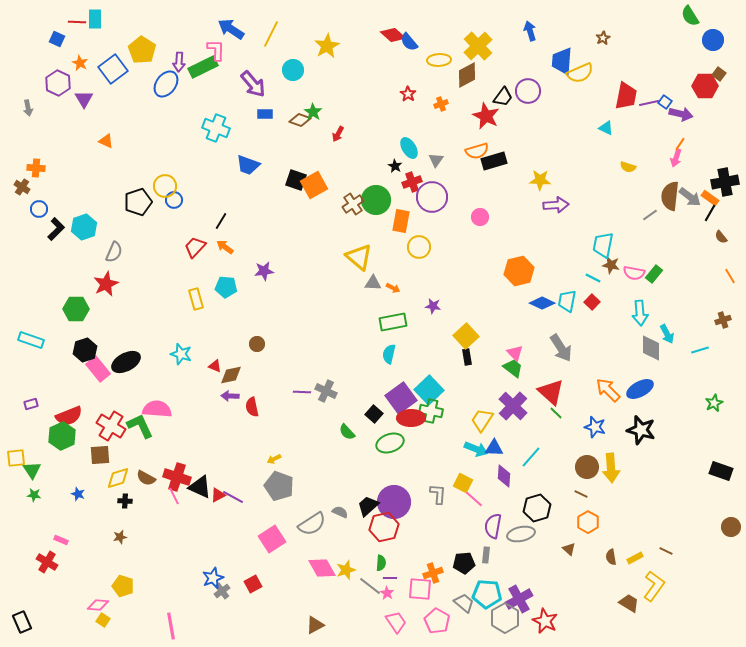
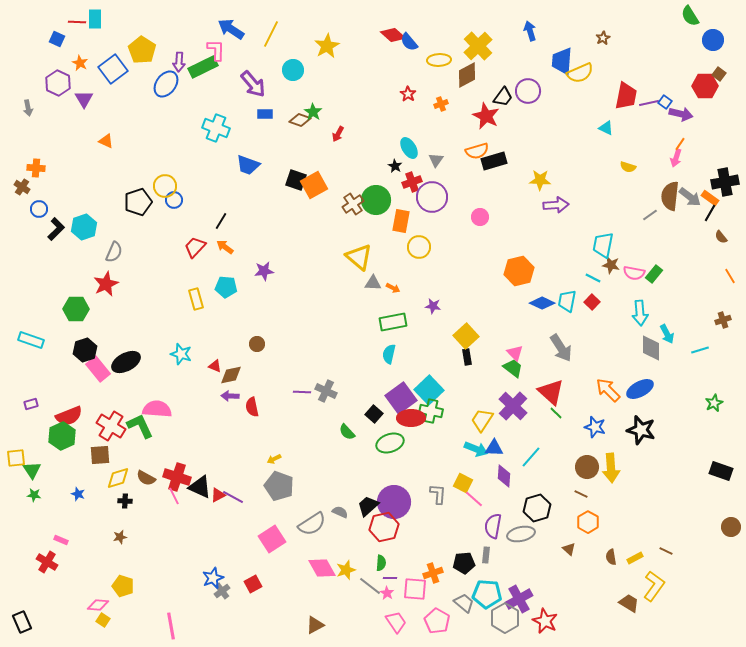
pink square at (420, 589): moved 5 px left
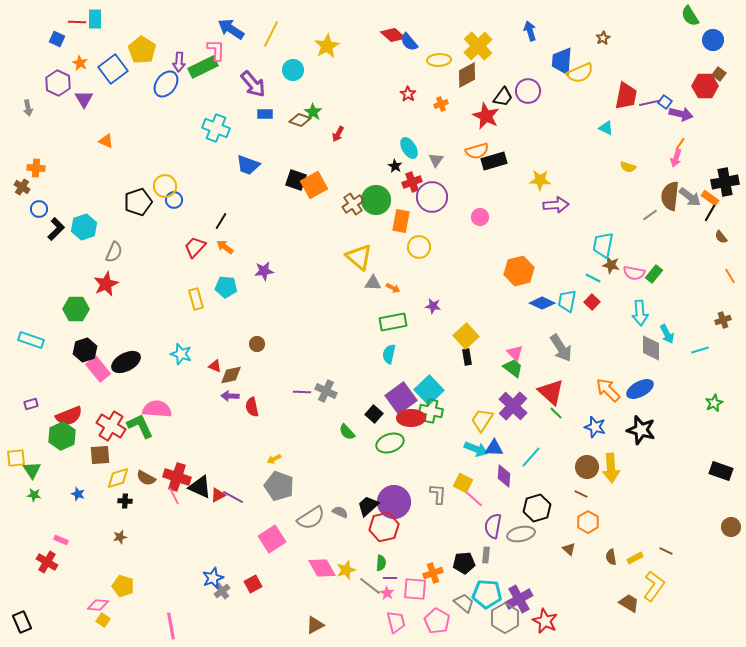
gray semicircle at (312, 524): moved 1 px left, 6 px up
pink trapezoid at (396, 622): rotated 20 degrees clockwise
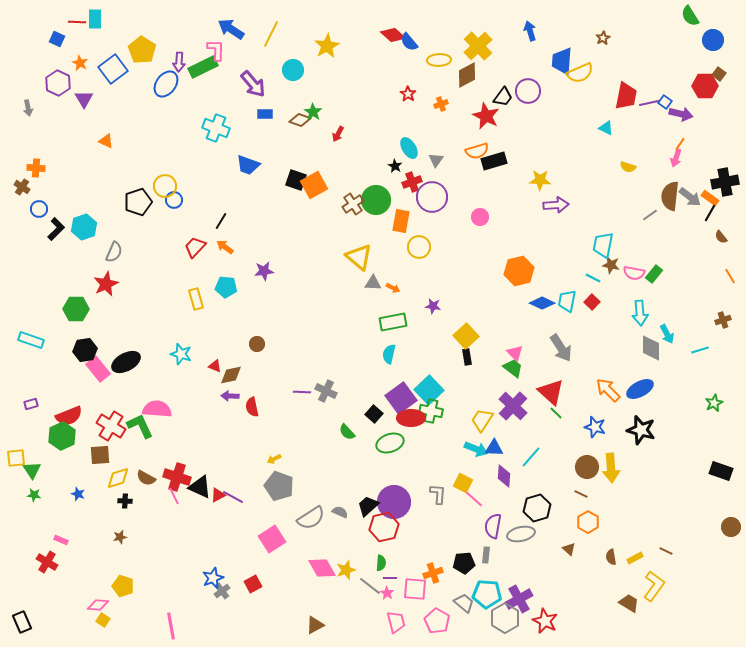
black hexagon at (85, 350): rotated 10 degrees clockwise
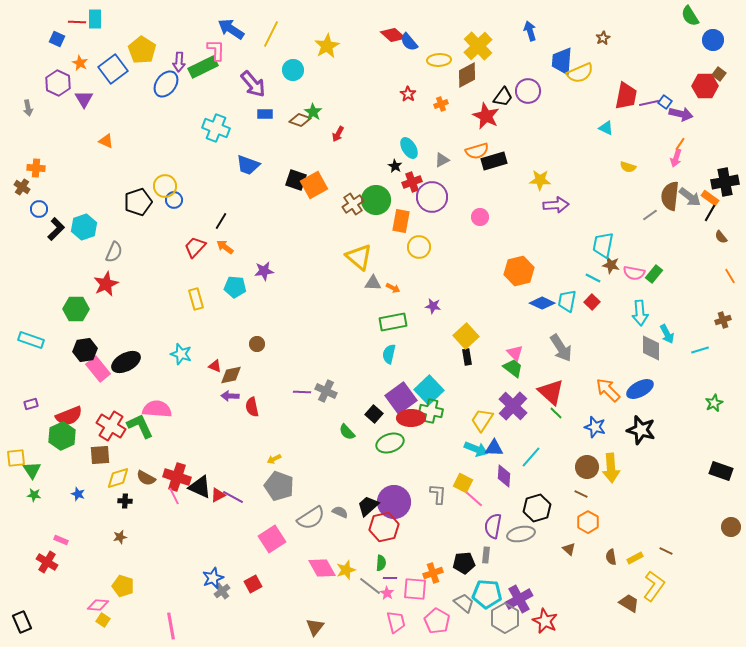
gray triangle at (436, 160): moved 6 px right; rotated 28 degrees clockwise
cyan pentagon at (226, 287): moved 9 px right
brown triangle at (315, 625): moved 2 px down; rotated 24 degrees counterclockwise
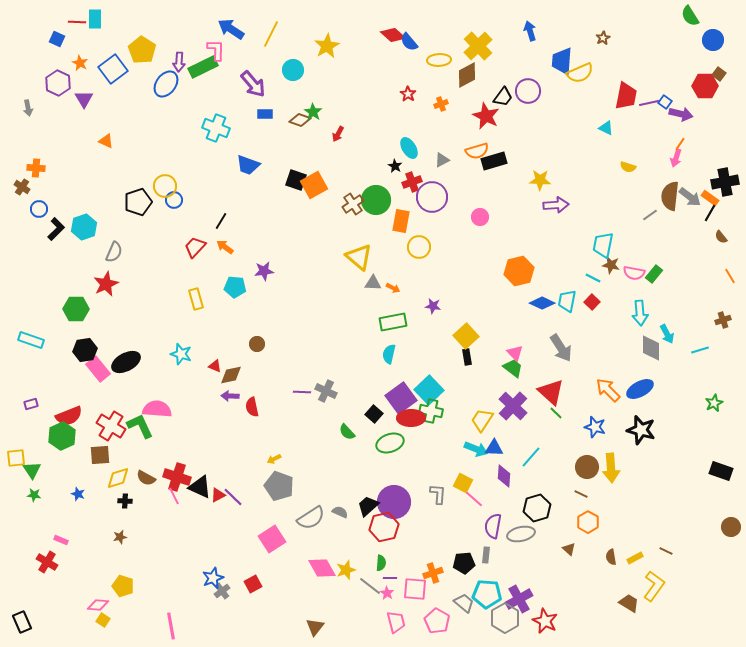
purple line at (233, 497): rotated 15 degrees clockwise
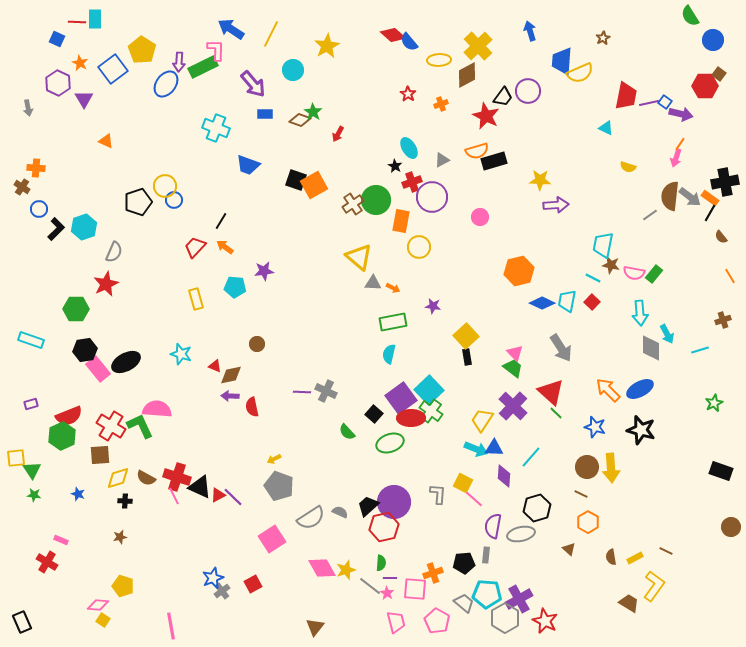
green cross at (431, 411): rotated 25 degrees clockwise
